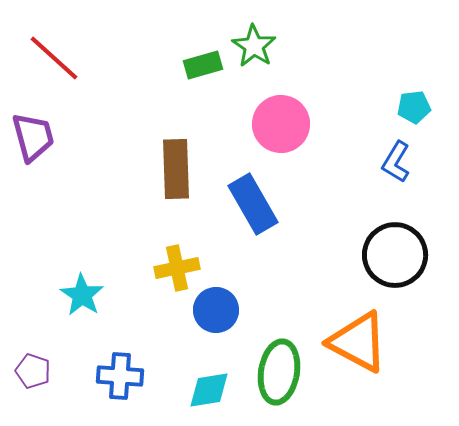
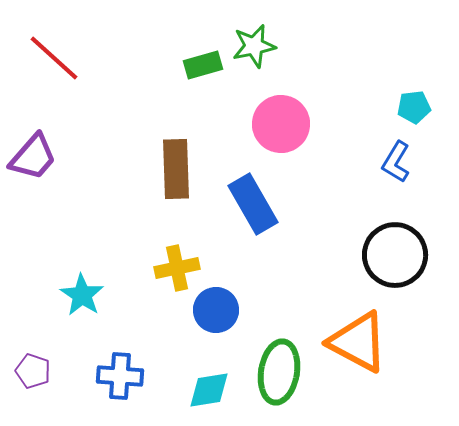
green star: rotated 27 degrees clockwise
purple trapezoid: moved 20 px down; rotated 56 degrees clockwise
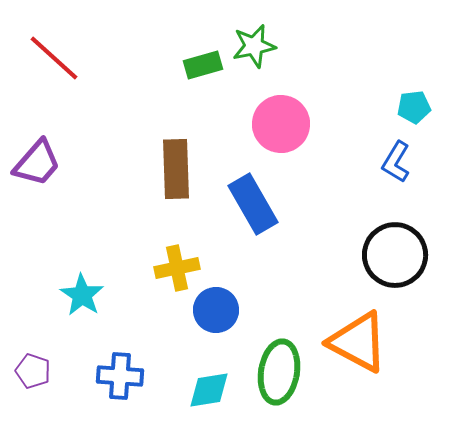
purple trapezoid: moved 4 px right, 6 px down
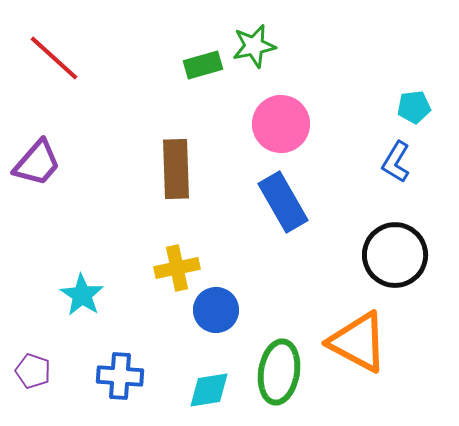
blue rectangle: moved 30 px right, 2 px up
